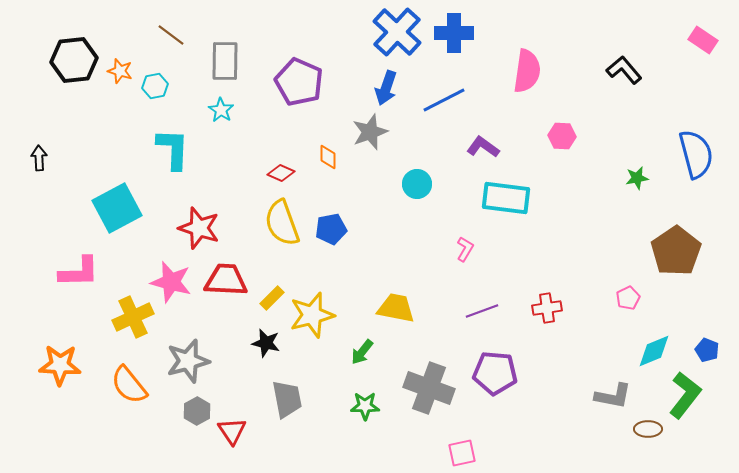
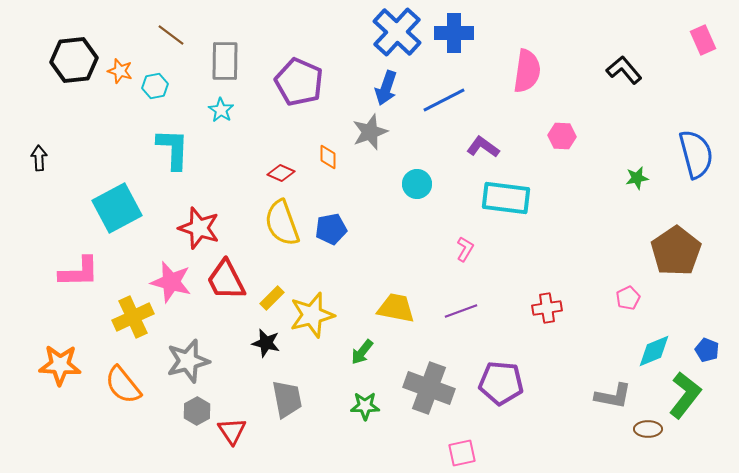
pink rectangle at (703, 40): rotated 32 degrees clockwise
red trapezoid at (226, 280): rotated 120 degrees counterclockwise
purple line at (482, 311): moved 21 px left
purple pentagon at (495, 373): moved 6 px right, 10 px down
orange semicircle at (129, 385): moved 6 px left
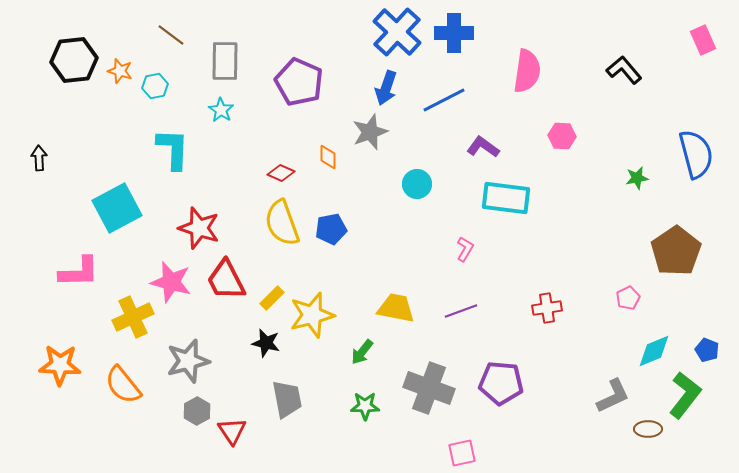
gray L-shape at (613, 396): rotated 36 degrees counterclockwise
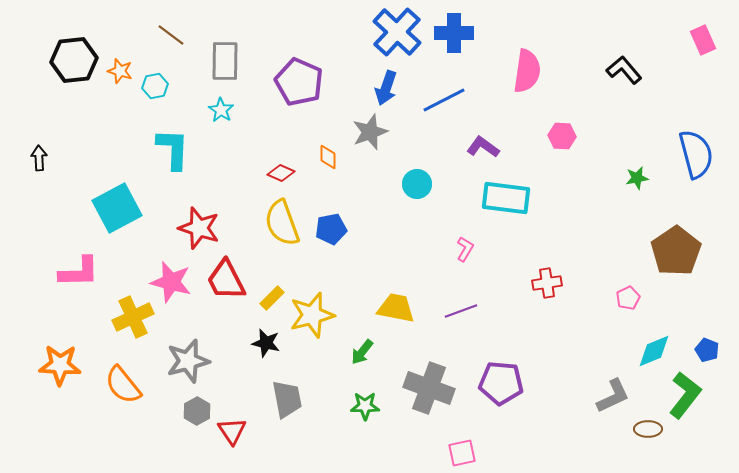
red cross at (547, 308): moved 25 px up
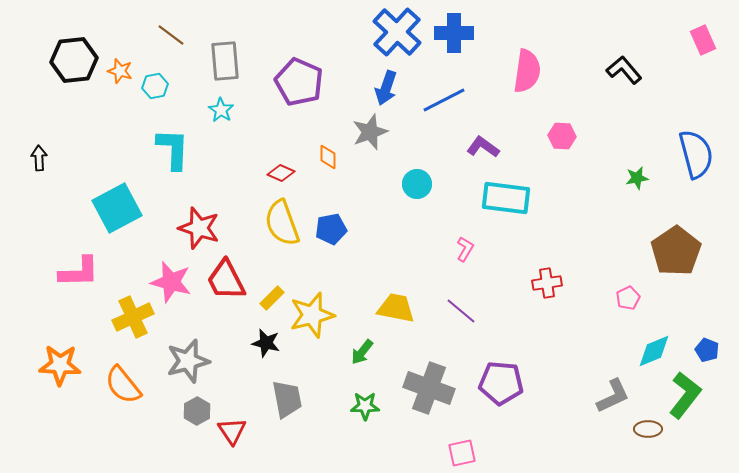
gray rectangle at (225, 61): rotated 6 degrees counterclockwise
purple line at (461, 311): rotated 60 degrees clockwise
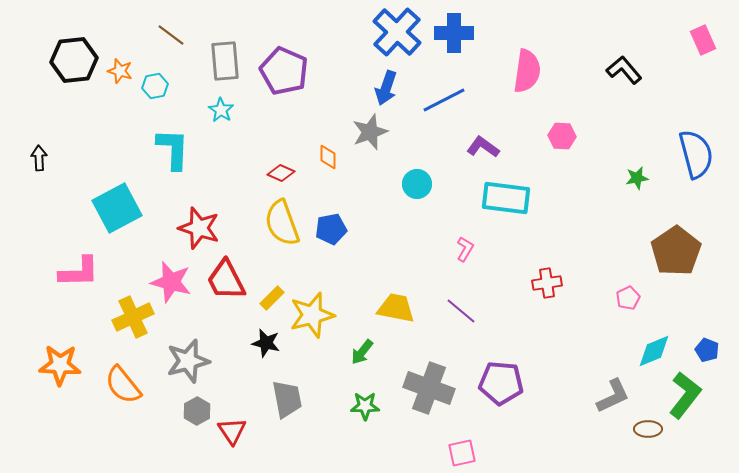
purple pentagon at (299, 82): moved 15 px left, 11 px up
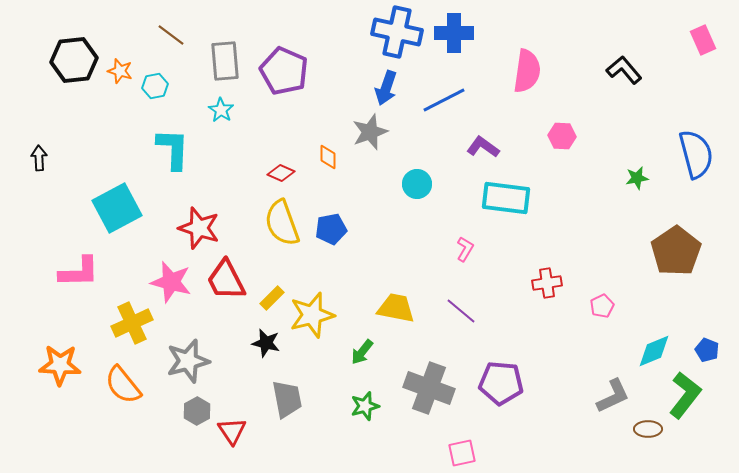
blue cross at (397, 32): rotated 30 degrees counterclockwise
pink pentagon at (628, 298): moved 26 px left, 8 px down
yellow cross at (133, 317): moved 1 px left, 6 px down
green star at (365, 406): rotated 16 degrees counterclockwise
